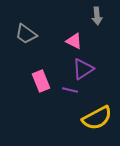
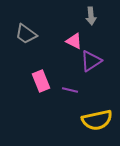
gray arrow: moved 6 px left
purple triangle: moved 8 px right, 8 px up
yellow semicircle: moved 2 px down; rotated 16 degrees clockwise
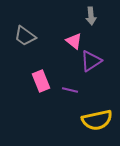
gray trapezoid: moved 1 px left, 2 px down
pink triangle: rotated 12 degrees clockwise
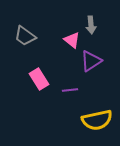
gray arrow: moved 9 px down
pink triangle: moved 2 px left, 1 px up
pink rectangle: moved 2 px left, 2 px up; rotated 10 degrees counterclockwise
purple line: rotated 21 degrees counterclockwise
